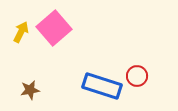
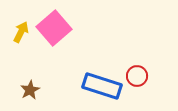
brown star: rotated 18 degrees counterclockwise
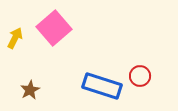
yellow arrow: moved 6 px left, 6 px down
red circle: moved 3 px right
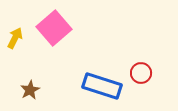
red circle: moved 1 px right, 3 px up
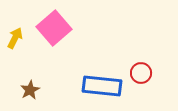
blue rectangle: rotated 12 degrees counterclockwise
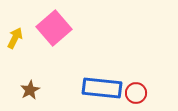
red circle: moved 5 px left, 20 px down
blue rectangle: moved 2 px down
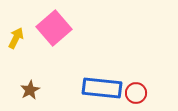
yellow arrow: moved 1 px right
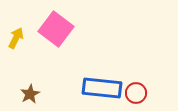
pink square: moved 2 px right, 1 px down; rotated 12 degrees counterclockwise
brown star: moved 4 px down
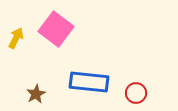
blue rectangle: moved 13 px left, 6 px up
brown star: moved 6 px right
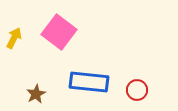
pink square: moved 3 px right, 3 px down
yellow arrow: moved 2 px left
red circle: moved 1 px right, 3 px up
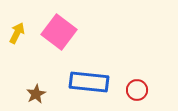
yellow arrow: moved 3 px right, 5 px up
